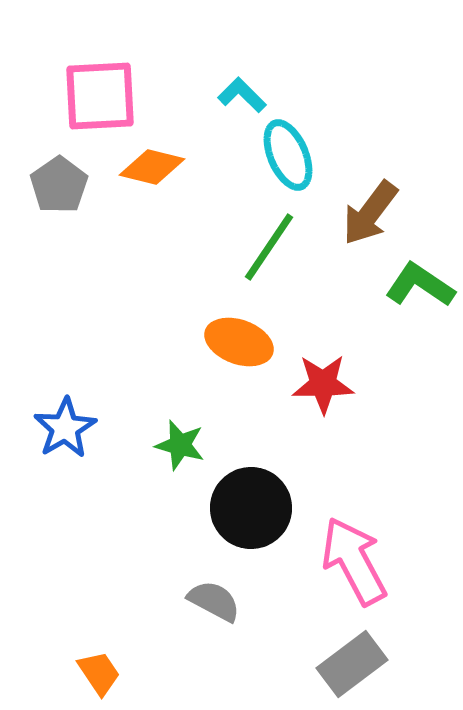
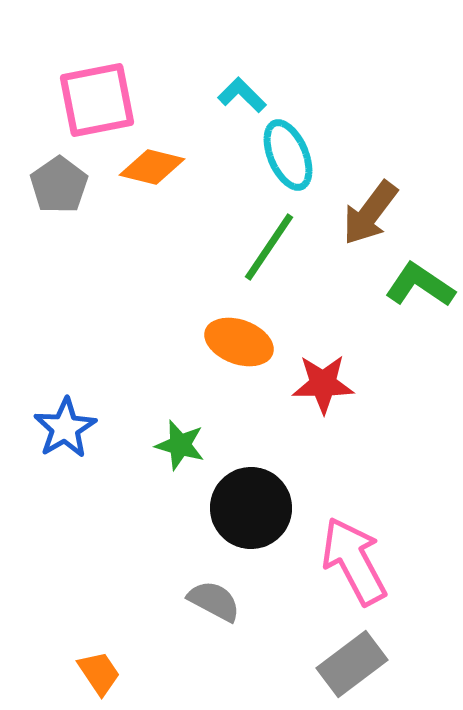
pink square: moved 3 px left, 4 px down; rotated 8 degrees counterclockwise
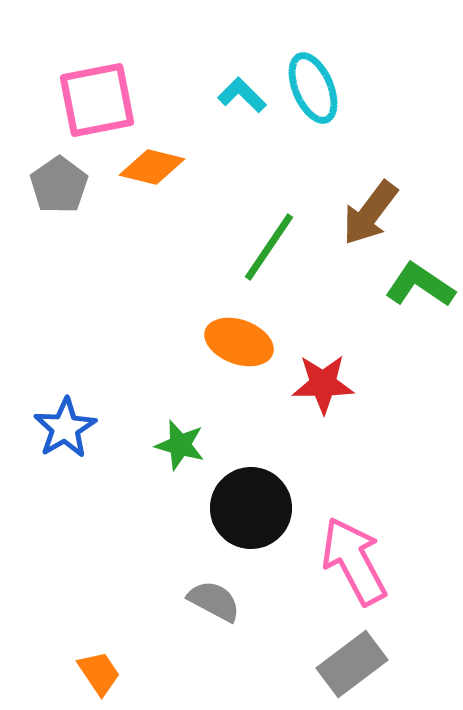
cyan ellipse: moved 25 px right, 67 px up
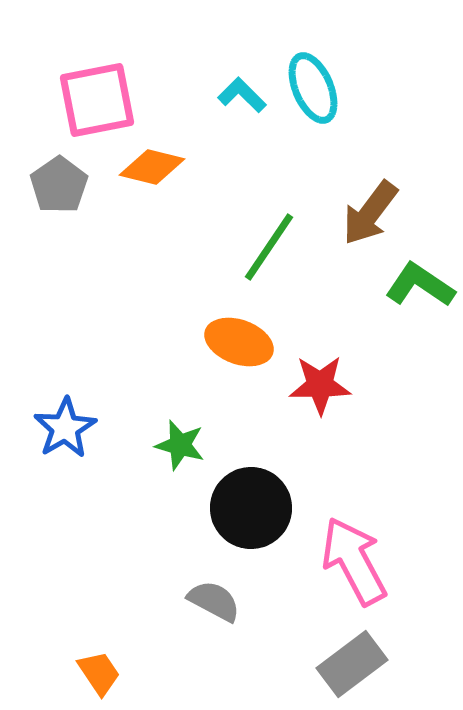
red star: moved 3 px left, 1 px down
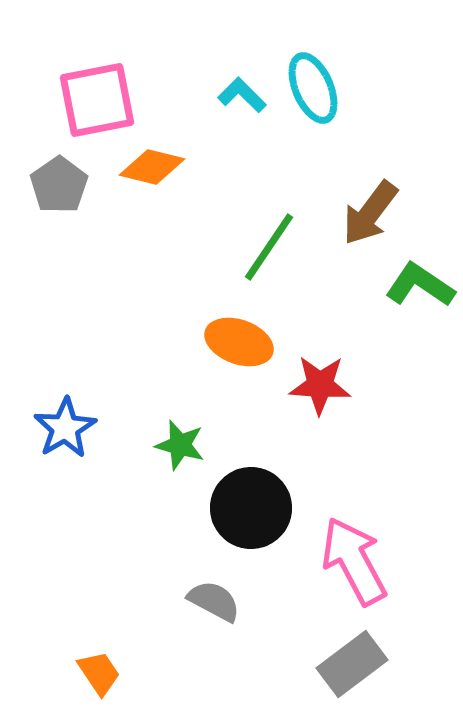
red star: rotated 4 degrees clockwise
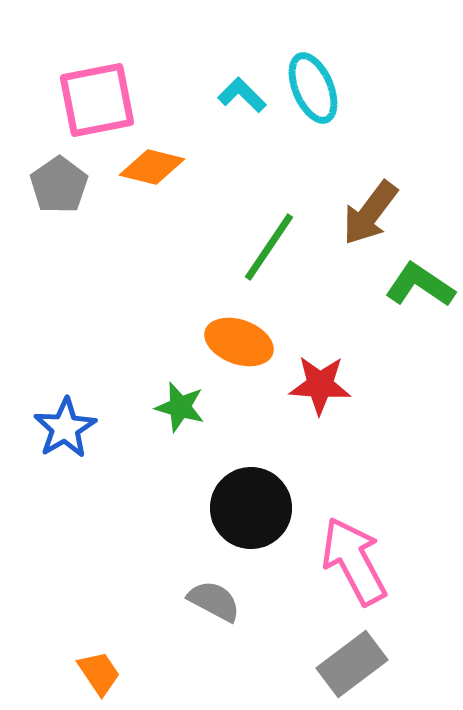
green star: moved 38 px up
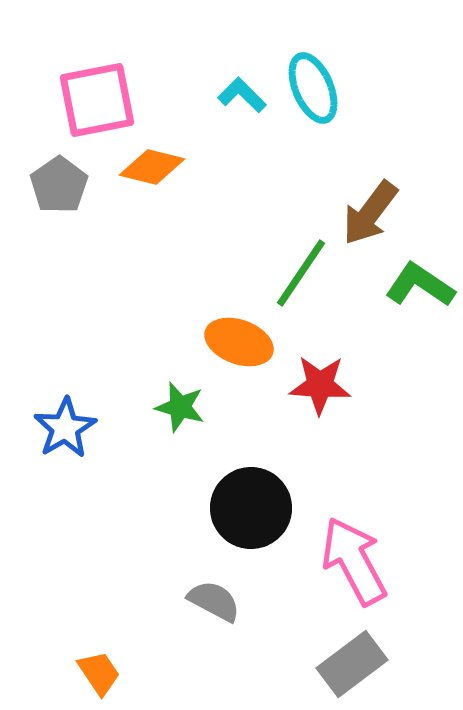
green line: moved 32 px right, 26 px down
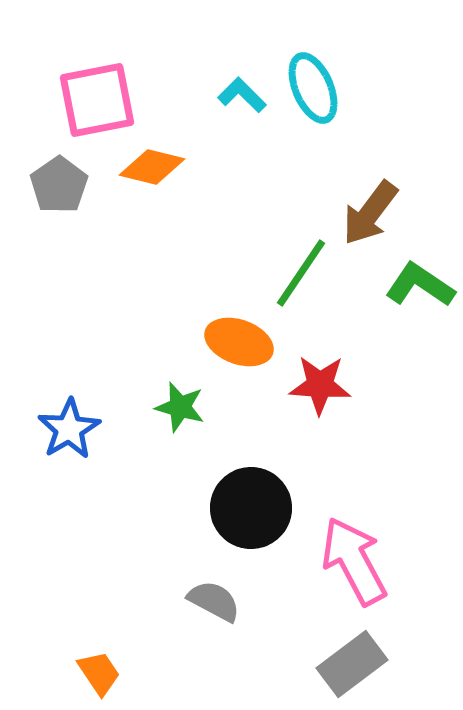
blue star: moved 4 px right, 1 px down
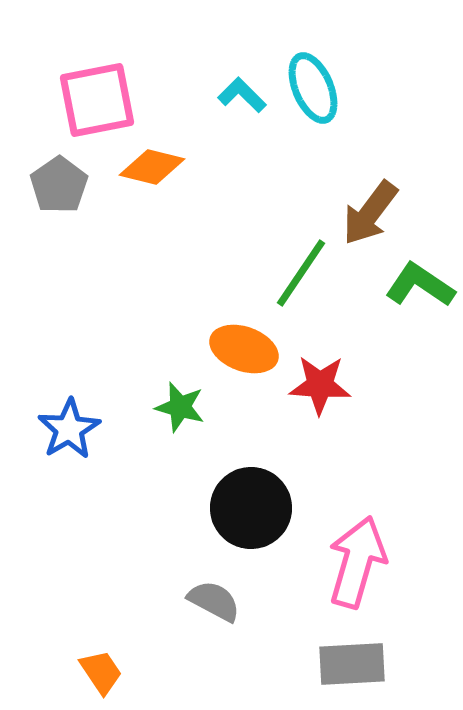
orange ellipse: moved 5 px right, 7 px down
pink arrow: moved 3 px right, 1 px down; rotated 44 degrees clockwise
gray rectangle: rotated 34 degrees clockwise
orange trapezoid: moved 2 px right, 1 px up
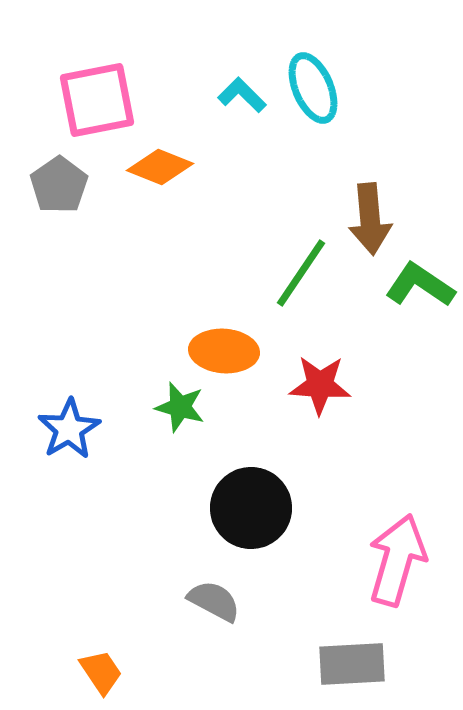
orange diamond: moved 8 px right; rotated 8 degrees clockwise
brown arrow: moved 6 px down; rotated 42 degrees counterclockwise
orange ellipse: moved 20 px left, 2 px down; rotated 16 degrees counterclockwise
pink arrow: moved 40 px right, 2 px up
